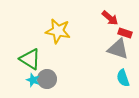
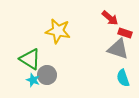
gray circle: moved 4 px up
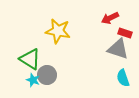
red arrow: rotated 114 degrees clockwise
